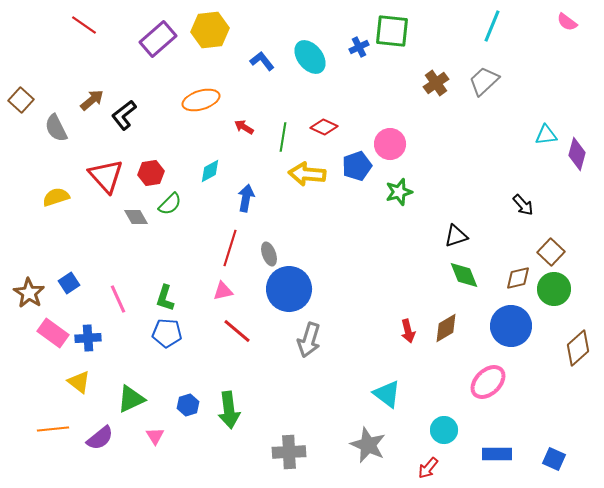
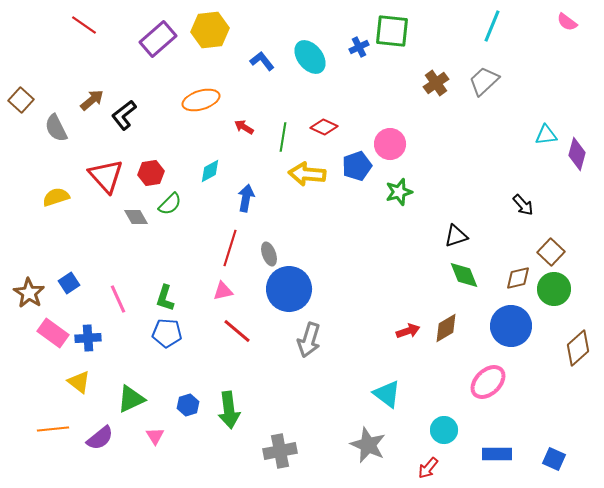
red arrow at (408, 331): rotated 95 degrees counterclockwise
gray cross at (289, 452): moved 9 px left, 1 px up; rotated 8 degrees counterclockwise
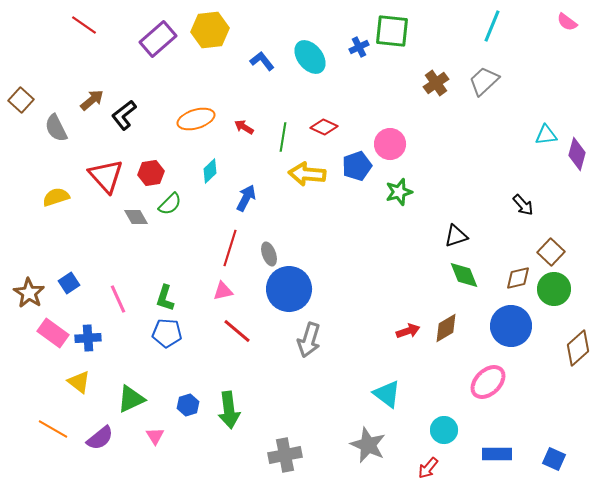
orange ellipse at (201, 100): moved 5 px left, 19 px down
cyan diamond at (210, 171): rotated 15 degrees counterclockwise
blue arrow at (246, 198): rotated 16 degrees clockwise
orange line at (53, 429): rotated 36 degrees clockwise
gray cross at (280, 451): moved 5 px right, 4 px down
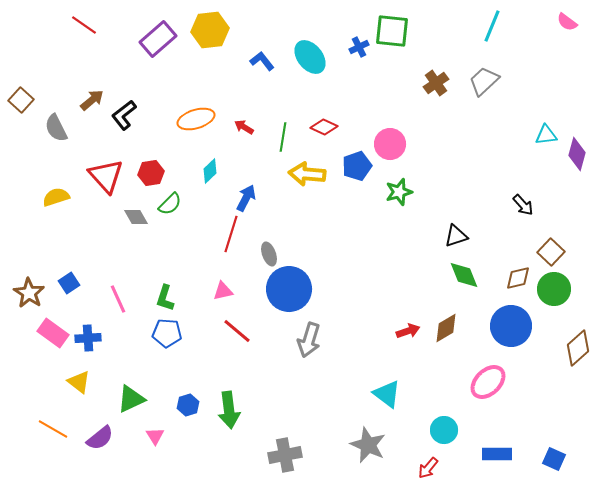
red line at (230, 248): moved 1 px right, 14 px up
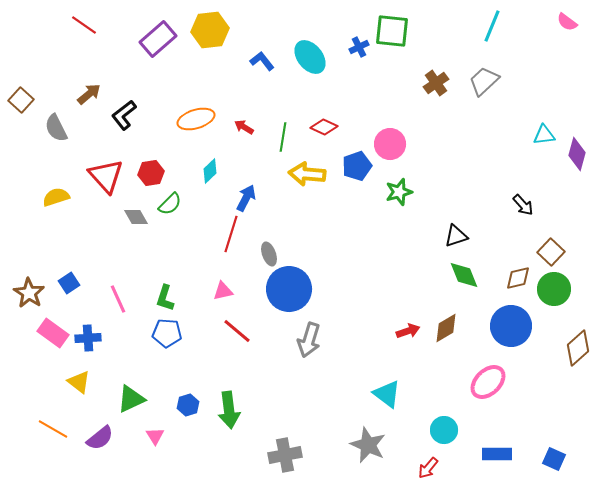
brown arrow at (92, 100): moved 3 px left, 6 px up
cyan triangle at (546, 135): moved 2 px left
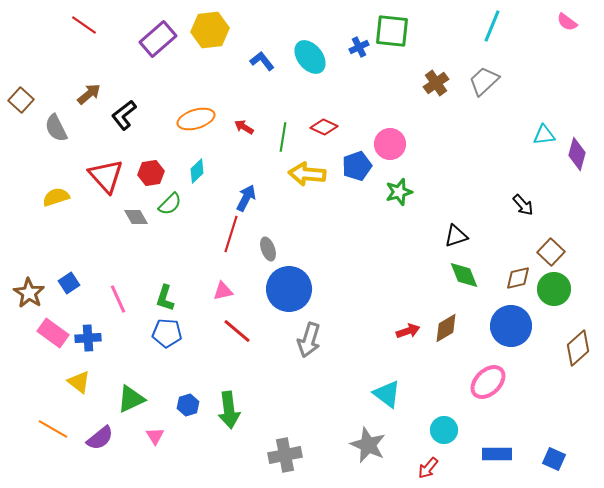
cyan diamond at (210, 171): moved 13 px left
gray ellipse at (269, 254): moved 1 px left, 5 px up
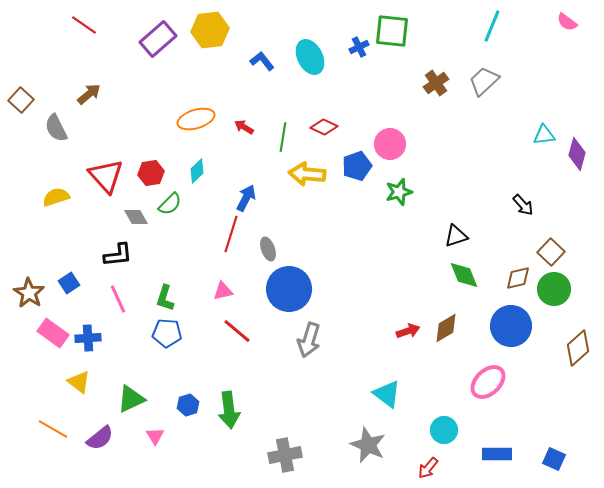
cyan ellipse at (310, 57): rotated 12 degrees clockwise
black L-shape at (124, 115): moved 6 px left, 140 px down; rotated 148 degrees counterclockwise
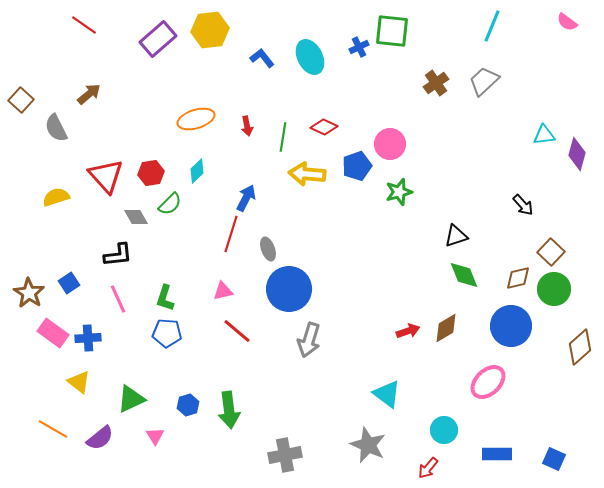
blue L-shape at (262, 61): moved 3 px up
red arrow at (244, 127): moved 3 px right, 1 px up; rotated 132 degrees counterclockwise
brown diamond at (578, 348): moved 2 px right, 1 px up
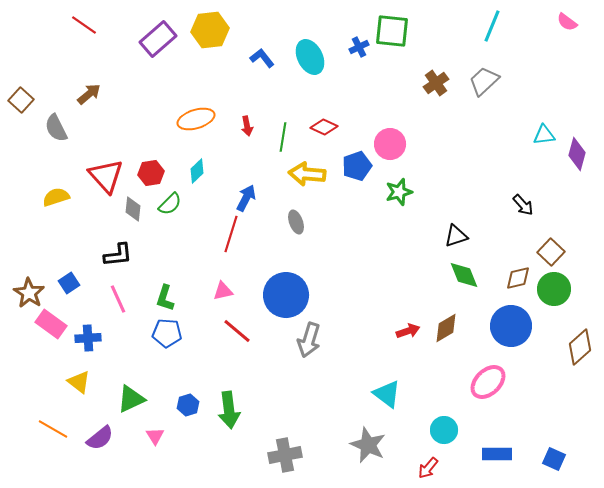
gray diamond at (136, 217): moved 3 px left, 8 px up; rotated 35 degrees clockwise
gray ellipse at (268, 249): moved 28 px right, 27 px up
blue circle at (289, 289): moved 3 px left, 6 px down
pink rectangle at (53, 333): moved 2 px left, 9 px up
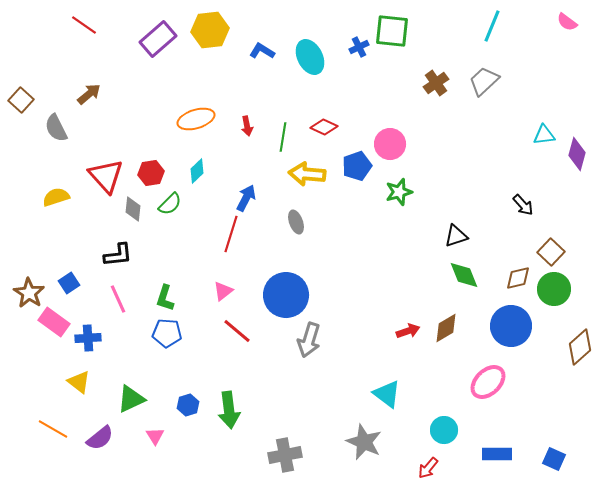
blue L-shape at (262, 58): moved 7 px up; rotated 20 degrees counterclockwise
pink triangle at (223, 291): rotated 25 degrees counterclockwise
pink rectangle at (51, 324): moved 3 px right, 2 px up
gray star at (368, 445): moved 4 px left, 3 px up
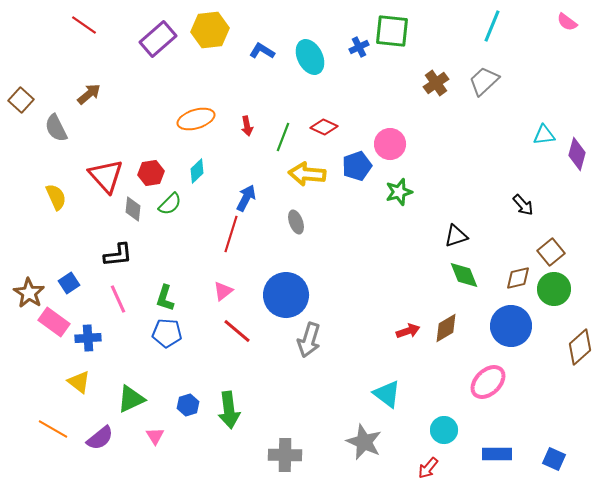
green line at (283, 137): rotated 12 degrees clockwise
yellow semicircle at (56, 197): rotated 84 degrees clockwise
brown square at (551, 252): rotated 8 degrees clockwise
gray cross at (285, 455): rotated 12 degrees clockwise
